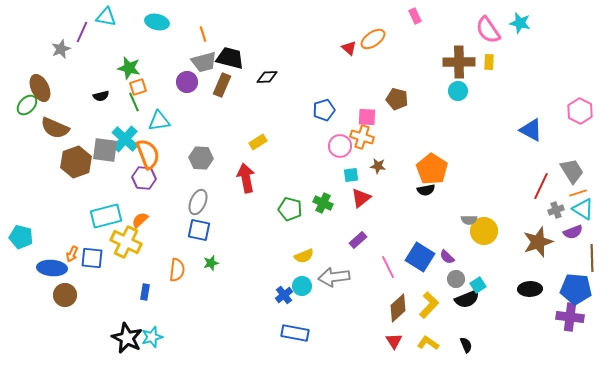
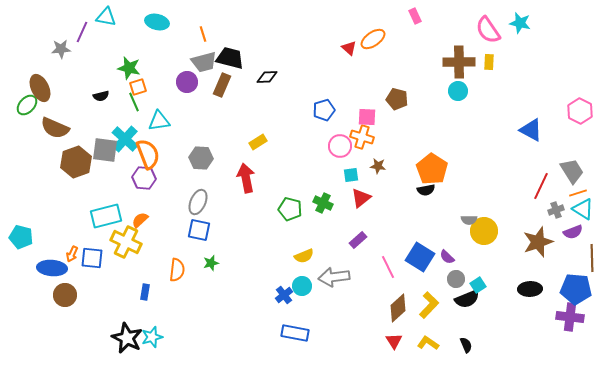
gray star at (61, 49): rotated 18 degrees clockwise
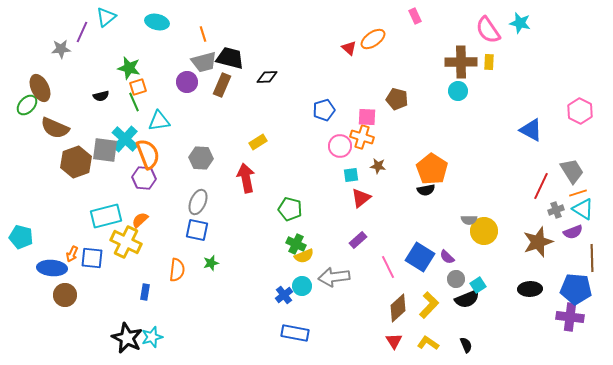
cyan triangle at (106, 17): rotated 50 degrees counterclockwise
brown cross at (459, 62): moved 2 px right
green cross at (323, 203): moved 27 px left, 41 px down
blue square at (199, 230): moved 2 px left
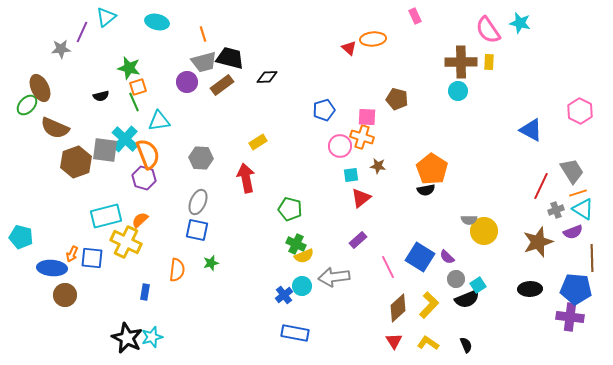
orange ellipse at (373, 39): rotated 30 degrees clockwise
brown rectangle at (222, 85): rotated 30 degrees clockwise
purple hexagon at (144, 178): rotated 10 degrees clockwise
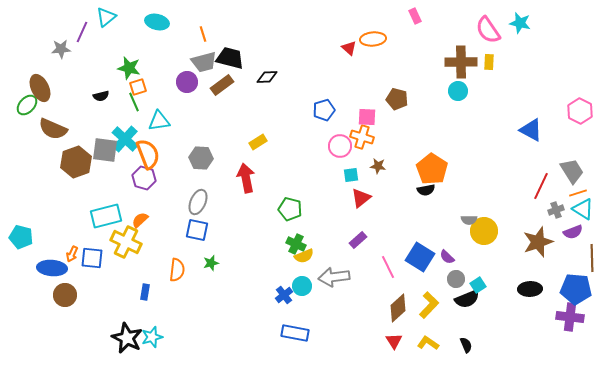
brown semicircle at (55, 128): moved 2 px left, 1 px down
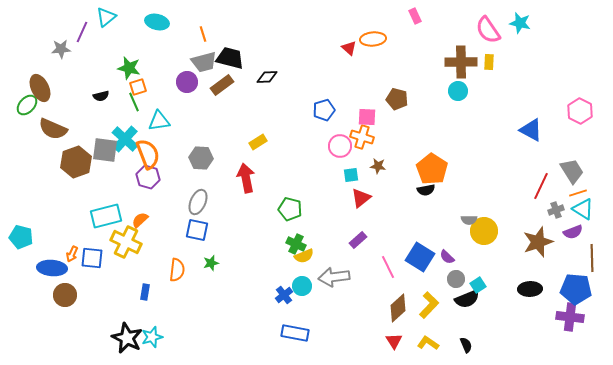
purple hexagon at (144, 178): moved 4 px right, 1 px up
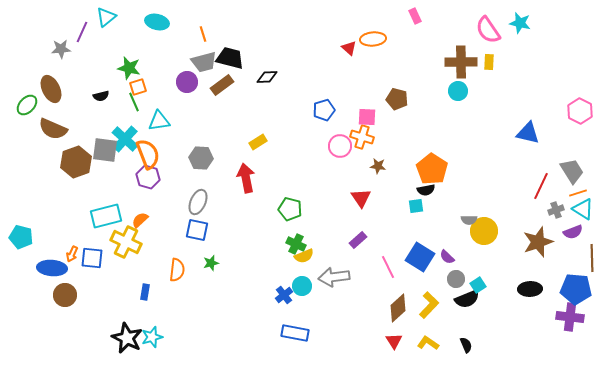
brown ellipse at (40, 88): moved 11 px right, 1 px down
blue triangle at (531, 130): moved 3 px left, 3 px down; rotated 15 degrees counterclockwise
cyan square at (351, 175): moved 65 px right, 31 px down
red triangle at (361, 198): rotated 25 degrees counterclockwise
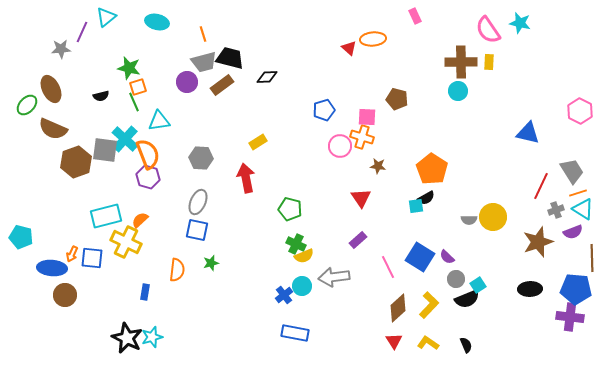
black semicircle at (426, 190): moved 8 px down; rotated 18 degrees counterclockwise
yellow circle at (484, 231): moved 9 px right, 14 px up
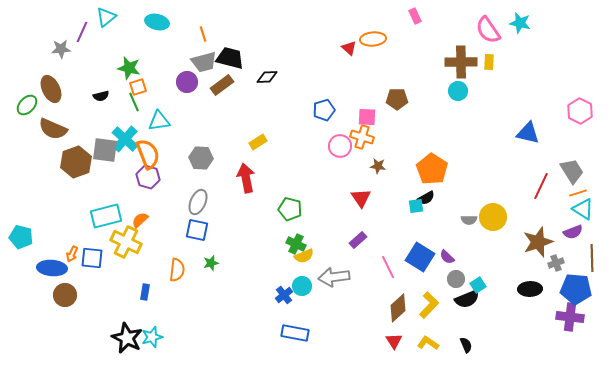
brown pentagon at (397, 99): rotated 15 degrees counterclockwise
gray cross at (556, 210): moved 53 px down
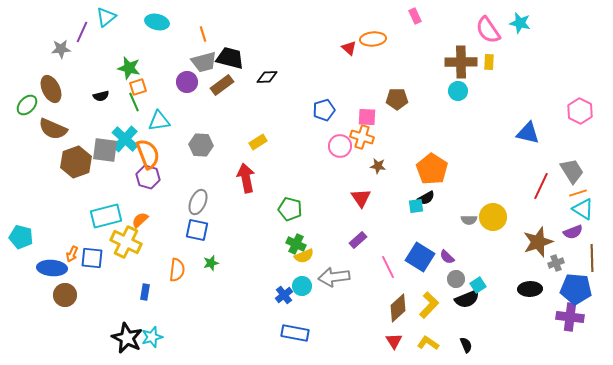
gray hexagon at (201, 158): moved 13 px up
